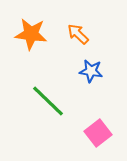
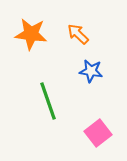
green line: rotated 27 degrees clockwise
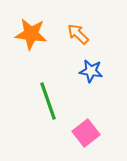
pink square: moved 12 px left
